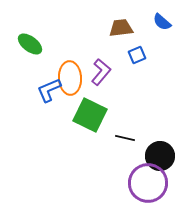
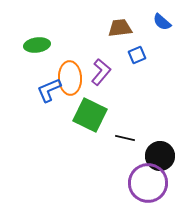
brown trapezoid: moved 1 px left
green ellipse: moved 7 px right, 1 px down; rotated 45 degrees counterclockwise
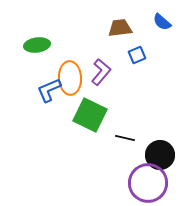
black circle: moved 1 px up
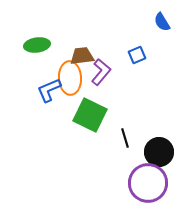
blue semicircle: rotated 18 degrees clockwise
brown trapezoid: moved 38 px left, 28 px down
black line: rotated 60 degrees clockwise
black circle: moved 1 px left, 3 px up
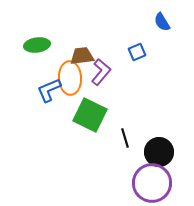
blue square: moved 3 px up
purple circle: moved 4 px right
